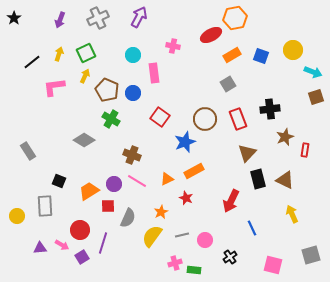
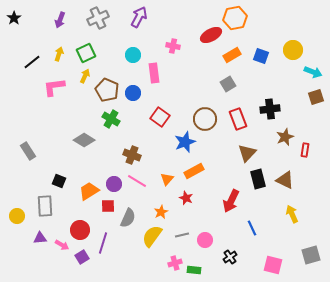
orange triangle at (167, 179): rotated 24 degrees counterclockwise
purple triangle at (40, 248): moved 10 px up
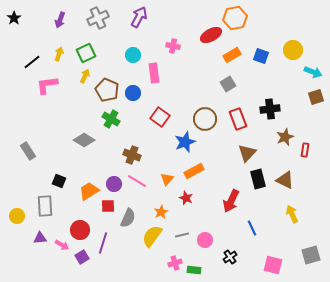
pink L-shape at (54, 87): moved 7 px left, 2 px up
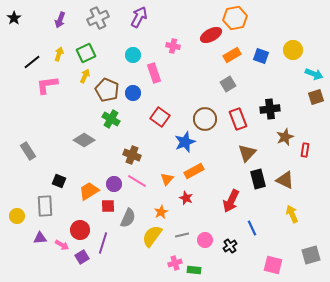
cyan arrow at (313, 72): moved 1 px right, 2 px down
pink rectangle at (154, 73): rotated 12 degrees counterclockwise
black cross at (230, 257): moved 11 px up
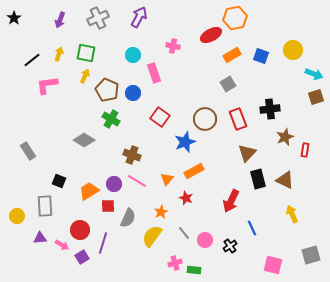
green square at (86, 53): rotated 36 degrees clockwise
black line at (32, 62): moved 2 px up
gray line at (182, 235): moved 2 px right, 2 px up; rotated 64 degrees clockwise
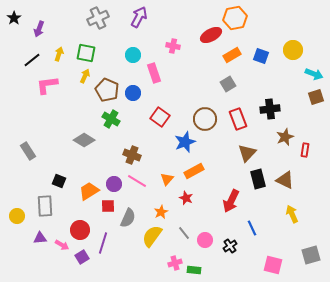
purple arrow at (60, 20): moved 21 px left, 9 px down
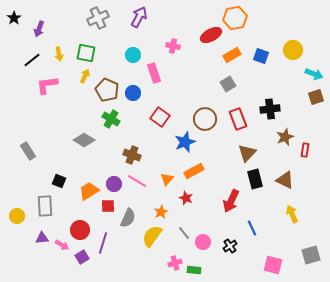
yellow arrow at (59, 54): rotated 152 degrees clockwise
black rectangle at (258, 179): moved 3 px left
purple triangle at (40, 238): moved 2 px right
pink circle at (205, 240): moved 2 px left, 2 px down
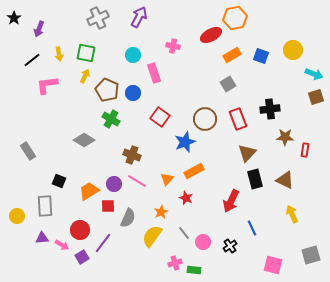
brown star at (285, 137): rotated 24 degrees clockwise
purple line at (103, 243): rotated 20 degrees clockwise
